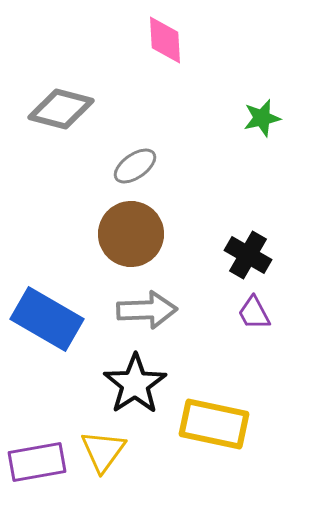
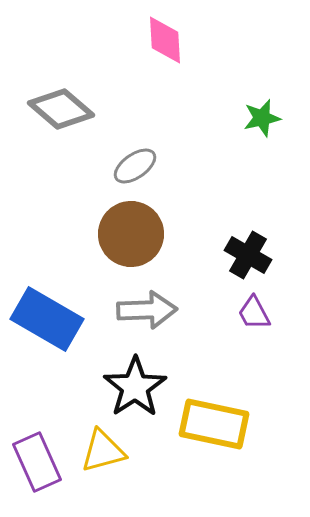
gray diamond: rotated 26 degrees clockwise
black star: moved 3 px down
yellow triangle: rotated 39 degrees clockwise
purple rectangle: rotated 76 degrees clockwise
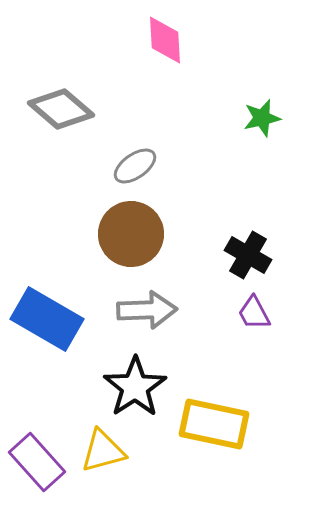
purple rectangle: rotated 18 degrees counterclockwise
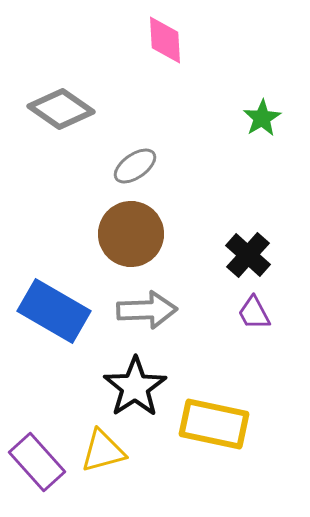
gray diamond: rotated 6 degrees counterclockwise
green star: rotated 18 degrees counterclockwise
black cross: rotated 12 degrees clockwise
blue rectangle: moved 7 px right, 8 px up
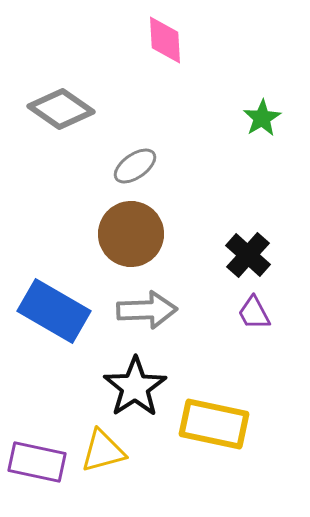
purple rectangle: rotated 36 degrees counterclockwise
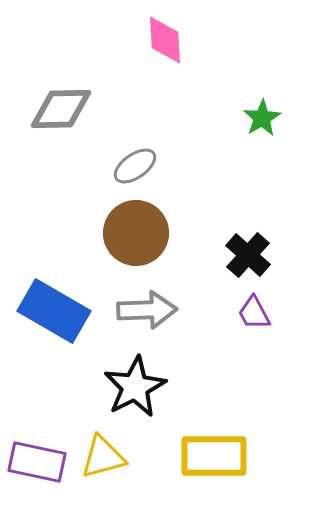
gray diamond: rotated 36 degrees counterclockwise
brown circle: moved 5 px right, 1 px up
black star: rotated 6 degrees clockwise
yellow rectangle: moved 32 px down; rotated 12 degrees counterclockwise
yellow triangle: moved 6 px down
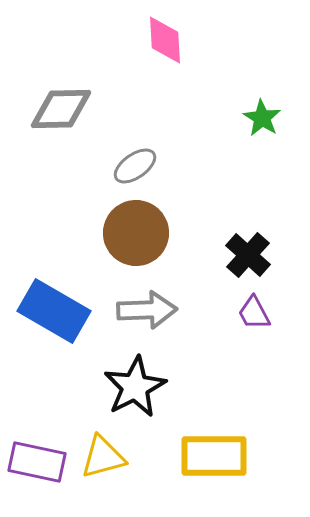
green star: rotated 9 degrees counterclockwise
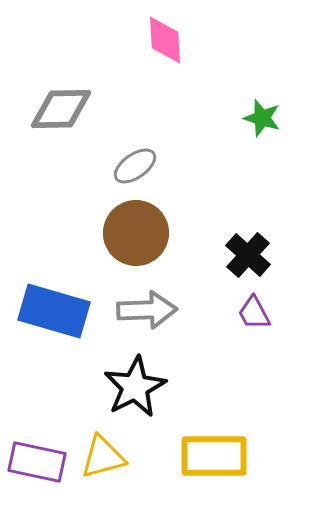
green star: rotated 15 degrees counterclockwise
blue rectangle: rotated 14 degrees counterclockwise
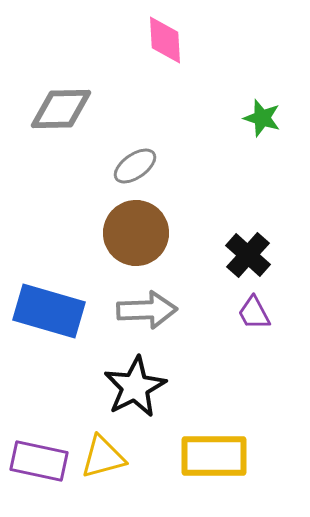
blue rectangle: moved 5 px left
purple rectangle: moved 2 px right, 1 px up
